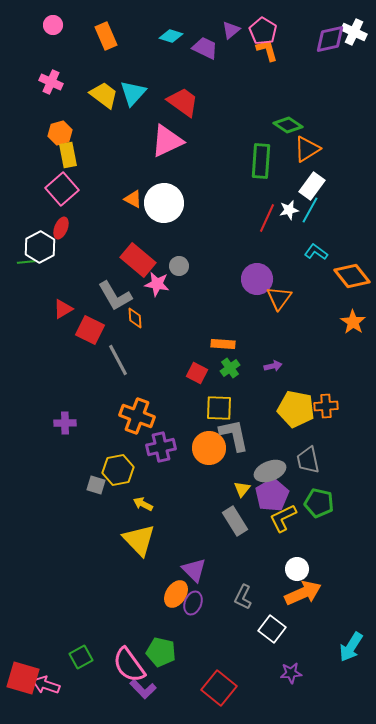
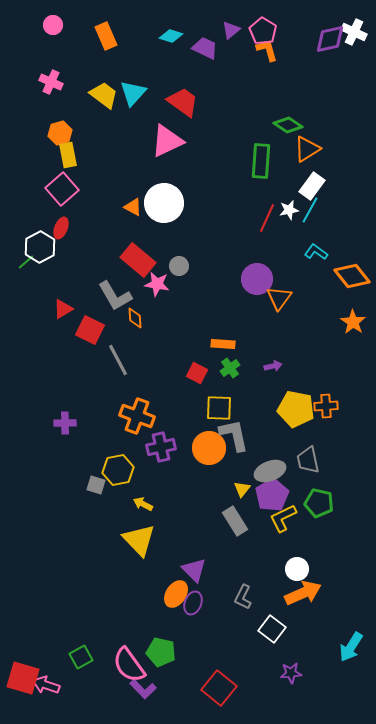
orange triangle at (133, 199): moved 8 px down
green line at (26, 262): rotated 36 degrees counterclockwise
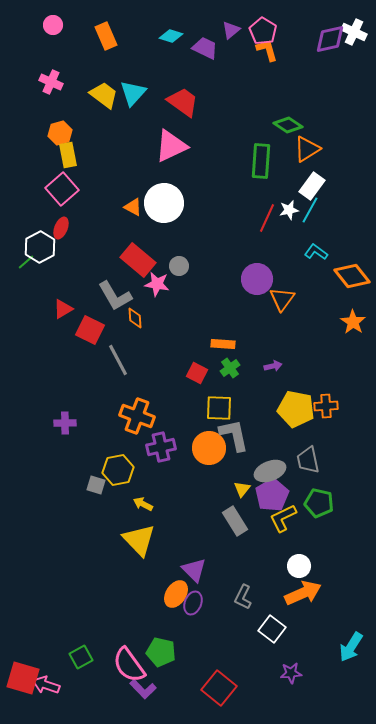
pink triangle at (167, 141): moved 4 px right, 5 px down
orange triangle at (279, 298): moved 3 px right, 1 px down
white circle at (297, 569): moved 2 px right, 3 px up
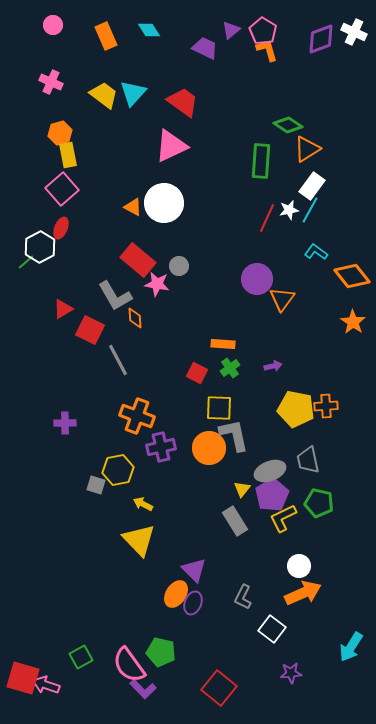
cyan diamond at (171, 36): moved 22 px left, 6 px up; rotated 40 degrees clockwise
purple diamond at (330, 39): moved 9 px left; rotated 8 degrees counterclockwise
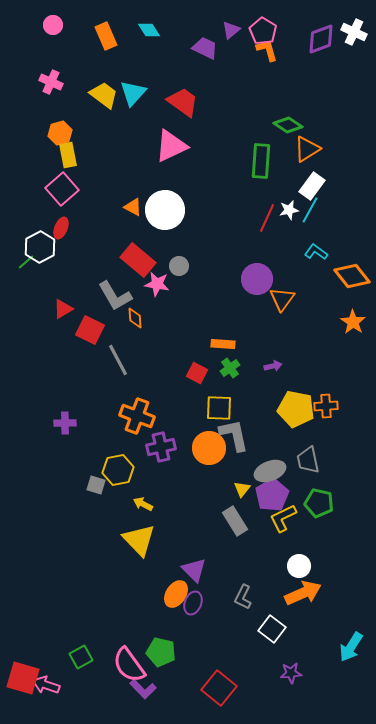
white circle at (164, 203): moved 1 px right, 7 px down
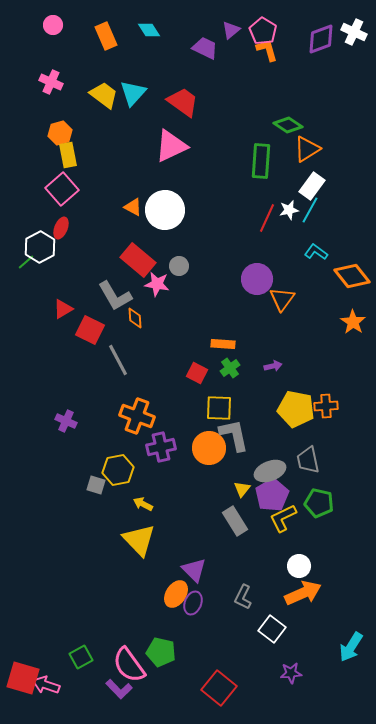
purple cross at (65, 423): moved 1 px right, 2 px up; rotated 25 degrees clockwise
purple L-shape at (143, 689): moved 24 px left
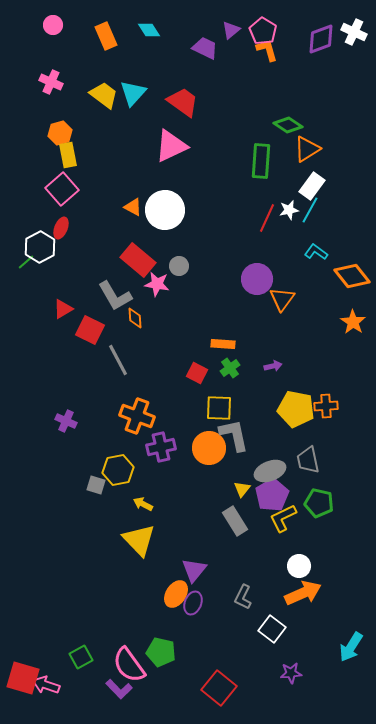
purple triangle at (194, 570): rotated 24 degrees clockwise
